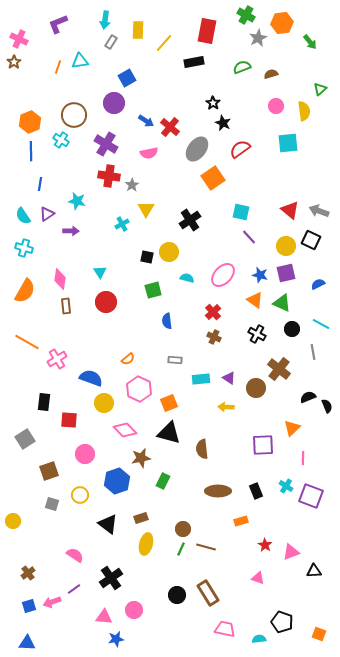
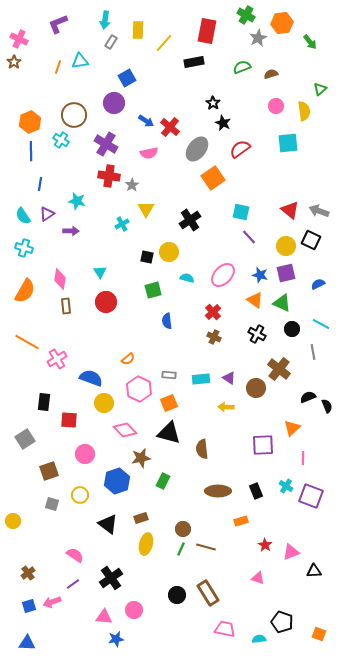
gray rectangle at (175, 360): moved 6 px left, 15 px down
purple line at (74, 589): moved 1 px left, 5 px up
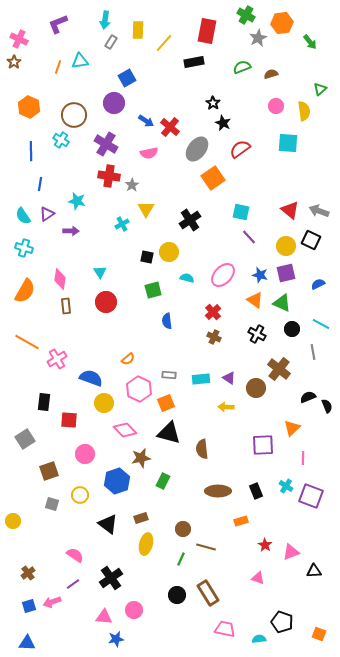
orange hexagon at (30, 122): moved 1 px left, 15 px up; rotated 15 degrees counterclockwise
cyan square at (288, 143): rotated 10 degrees clockwise
orange square at (169, 403): moved 3 px left
green line at (181, 549): moved 10 px down
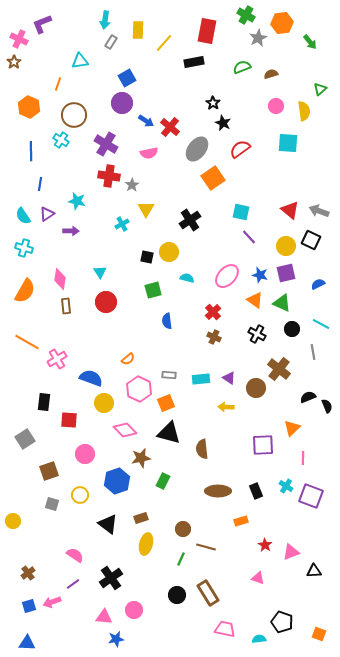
purple L-shape at (58, 24): moved 16 px left
orange line at (58, 67): moved 17 px down
purple circle at (114, 103): moved 8 px right
pink ellipse at (223, 275): moved 4 px right, 1 px down
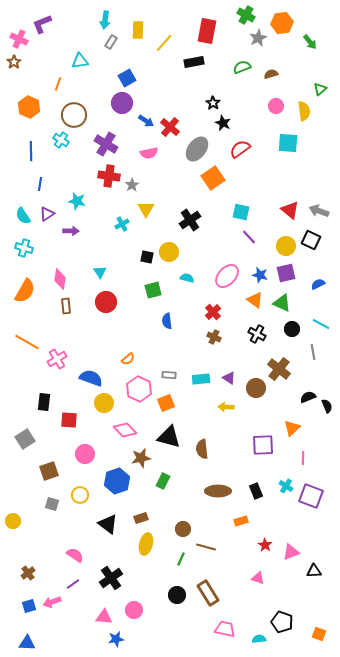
black triangle at (169, 433): moved 4 px down
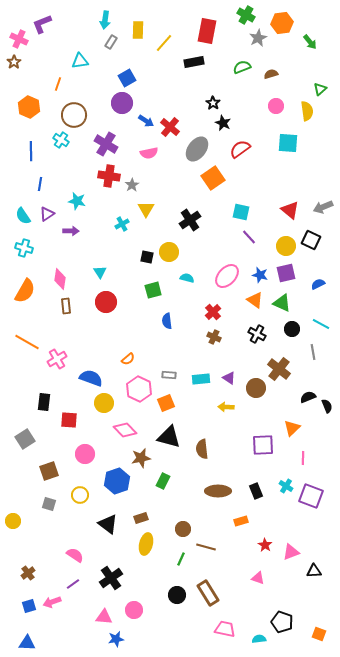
yellow semicircle at (304, 111): moved 3 px right
gray arrow at (319, 211): moved 4 px right, 4 px up; rotated 42 degrees counterclockwise
gray square at (52, 504): moved 3 px left
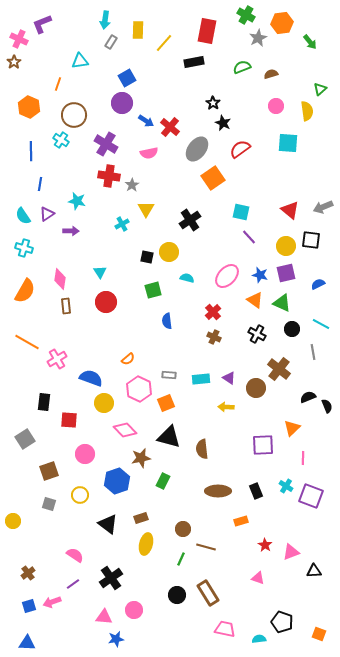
black square at (311, 240): rotated 18 degrees counterclockwise
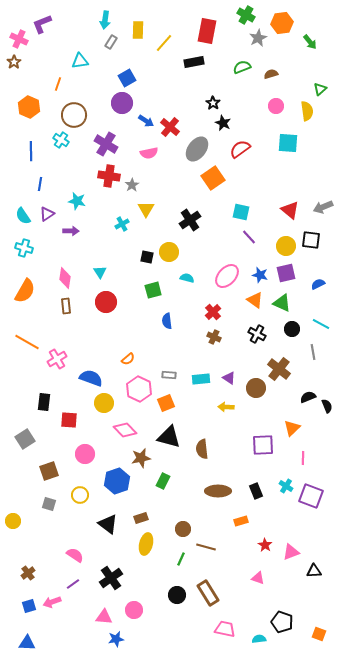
pink diamond at (60, 279): moved 5 px right, 1 px up
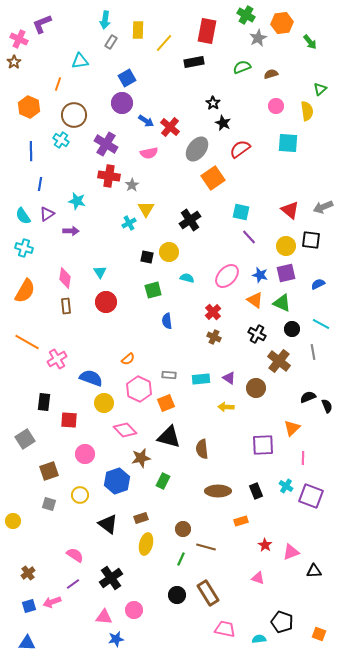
cyan cross at (122, 224): moved 7 px right, 1 px up
brown cross at (279, 369): moved 8 px up
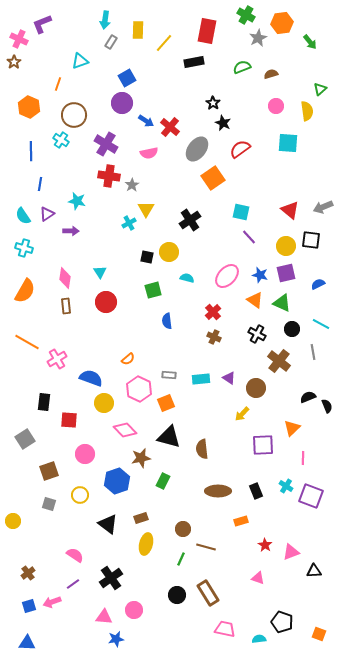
cyan triangle at (80, 61): rotated 12 degrees counterclockwise
yellow arrow at (226, 407): moved 16 px right, 7 px down; rotated 49 degrees counterclockwise
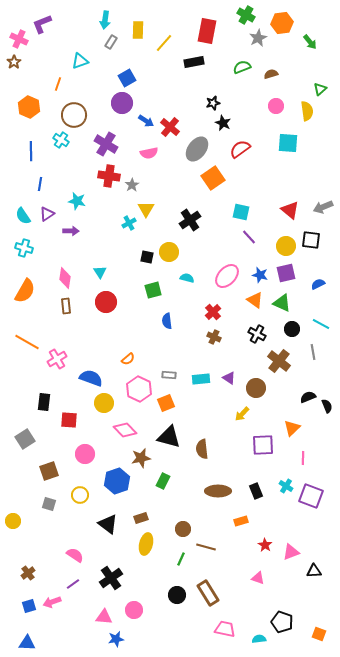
black star at (213, 103): rotated 24 degrees clockwise
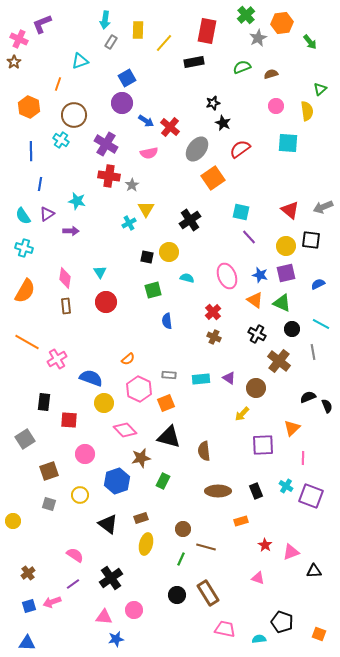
green cross at (246, 15): rotated 18 degrees clockwise
pink ellipse at (227, 276): rotated 65 degrees counterclockwise
brown semicircle at (202, 449): moved 2 px right, 2 px down
